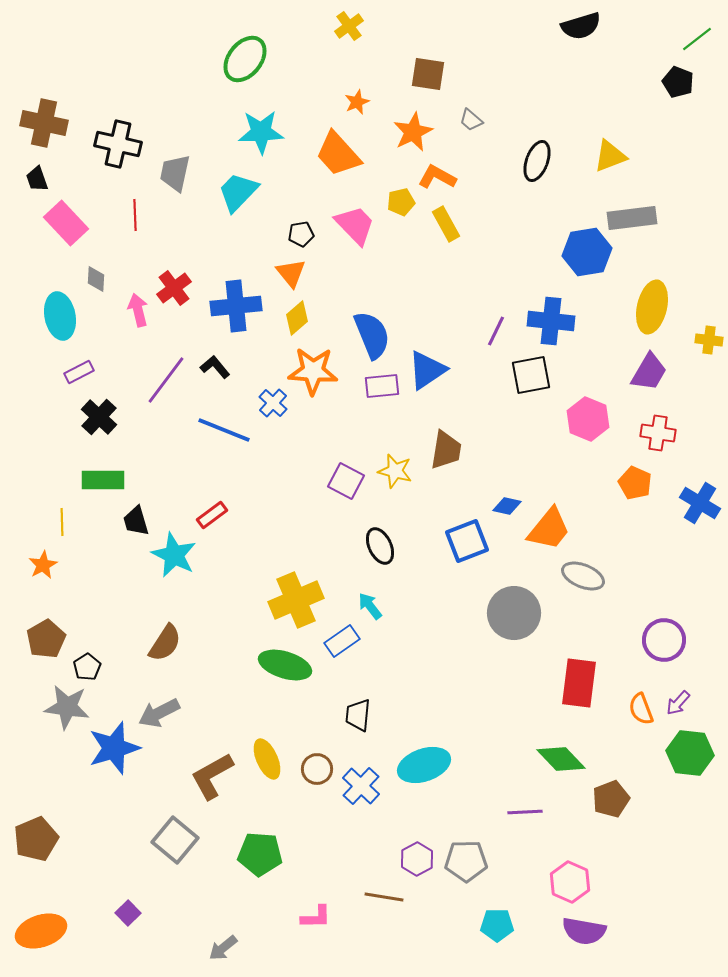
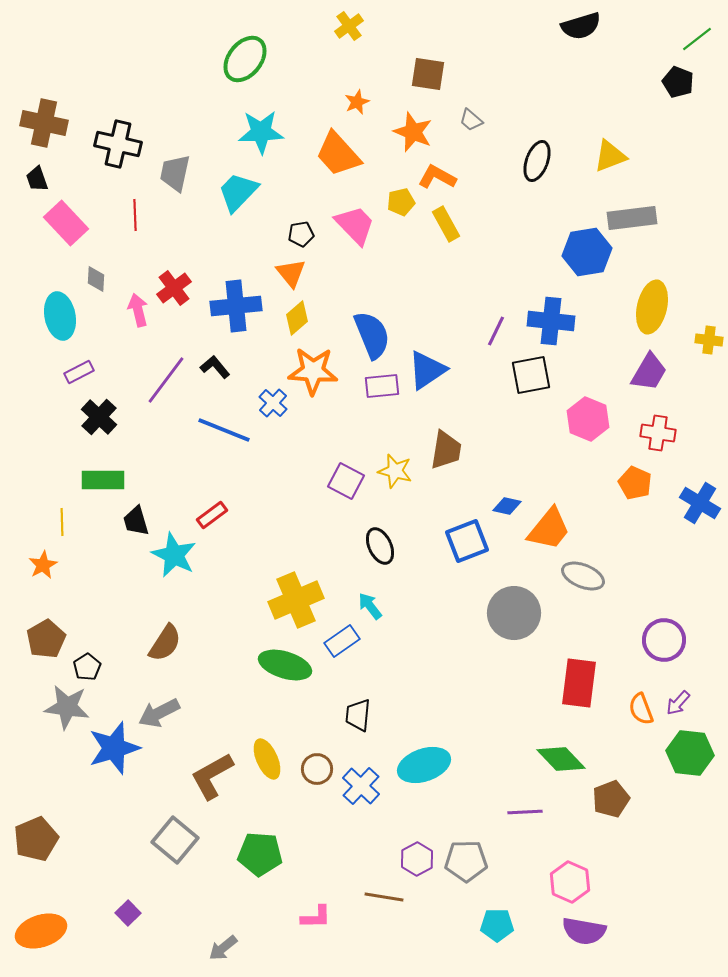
orange star at (413, 132): rotated 24 degrees counterclockwise
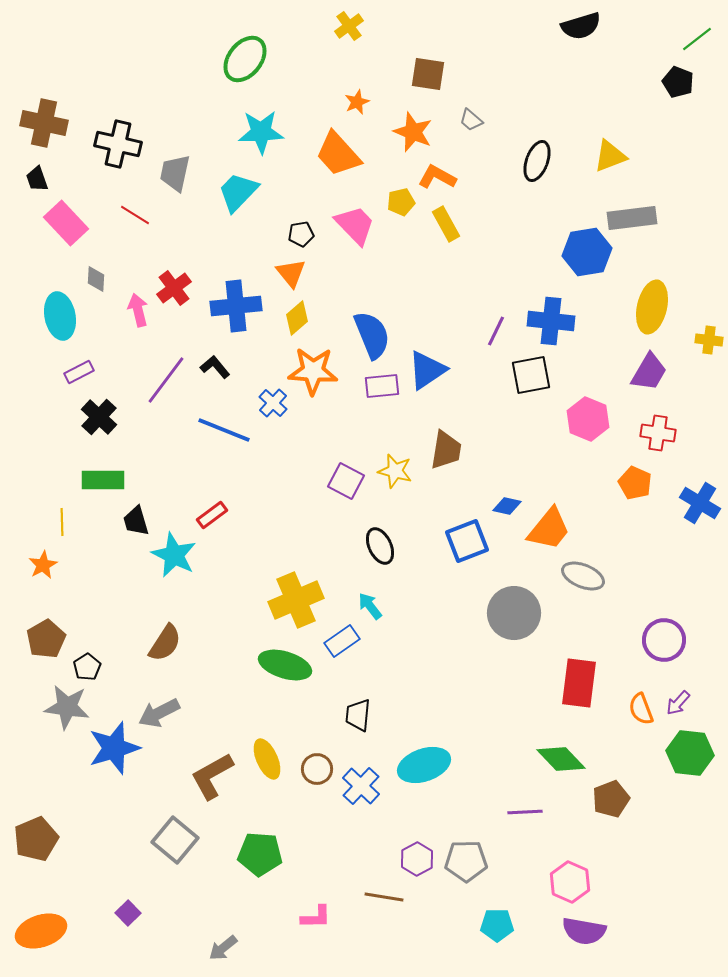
red line at (135, 215): rotated 56 degrees counterclockwise
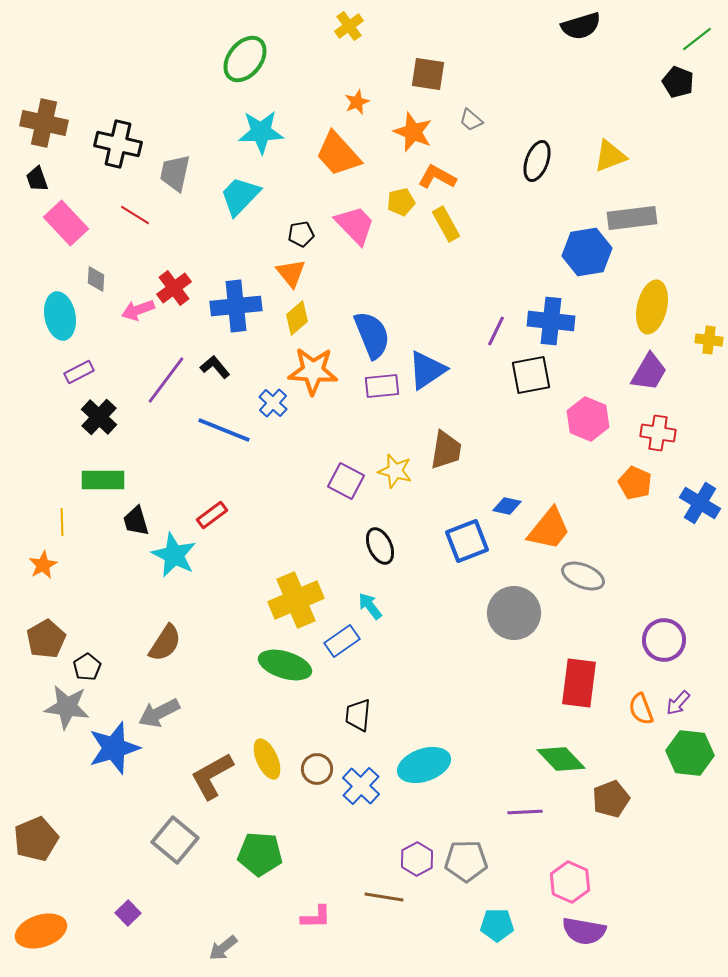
cyan trapezoid at (238, 192): moved 2 px right, 4 px down
pink arrow at (138, 310): rotated 96 degrees counterclockwise
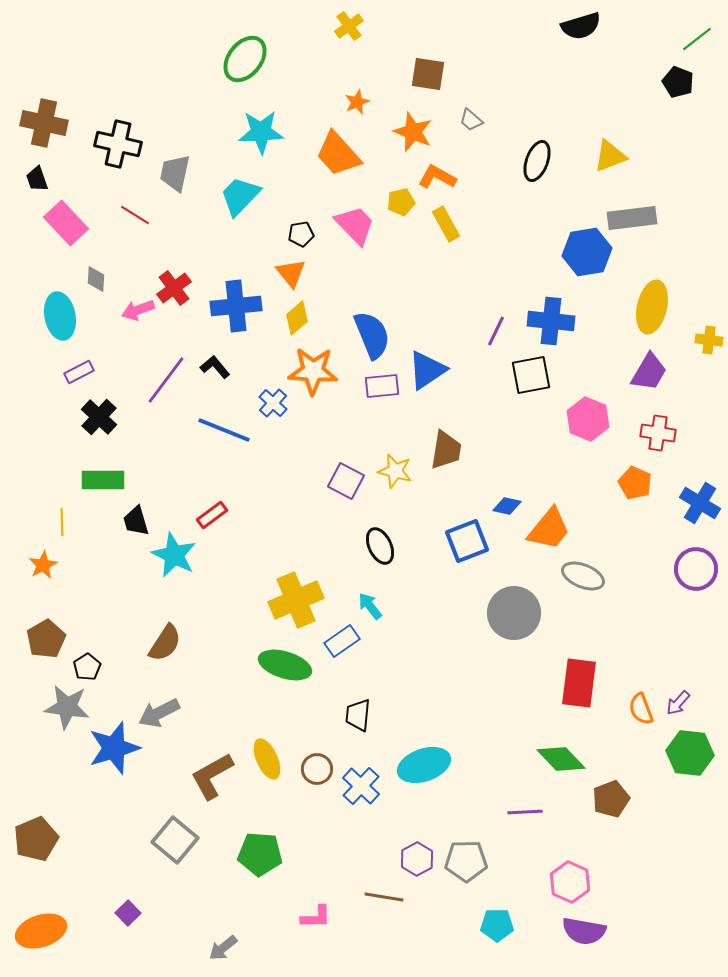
purple circle at (664, 640): moved 32 px right, 71 px up
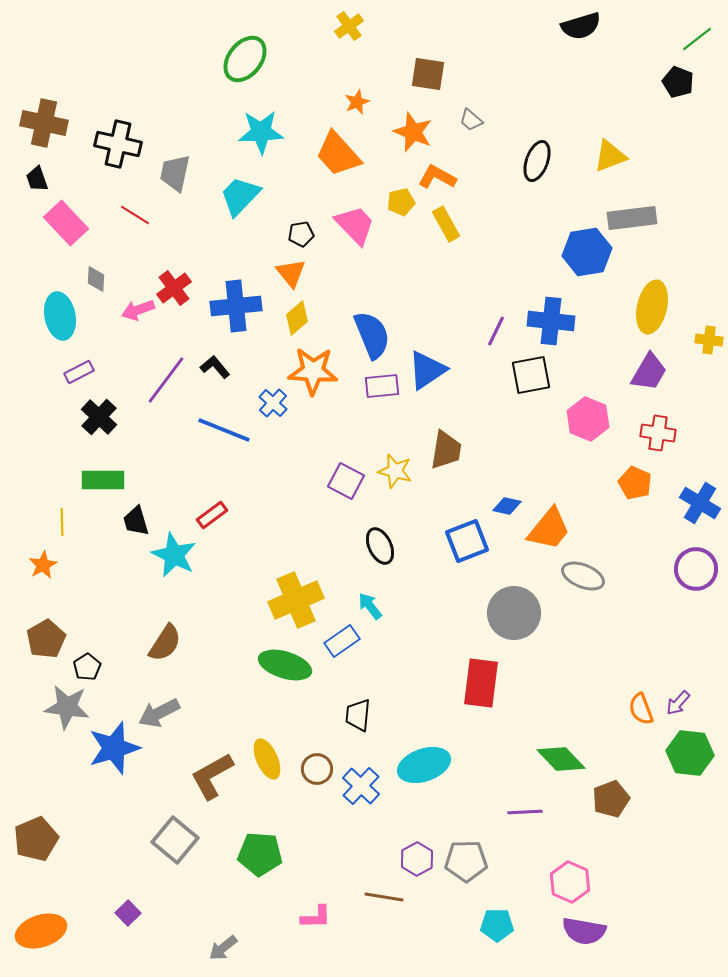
red rectangle at (579, 683): moved 98 px left
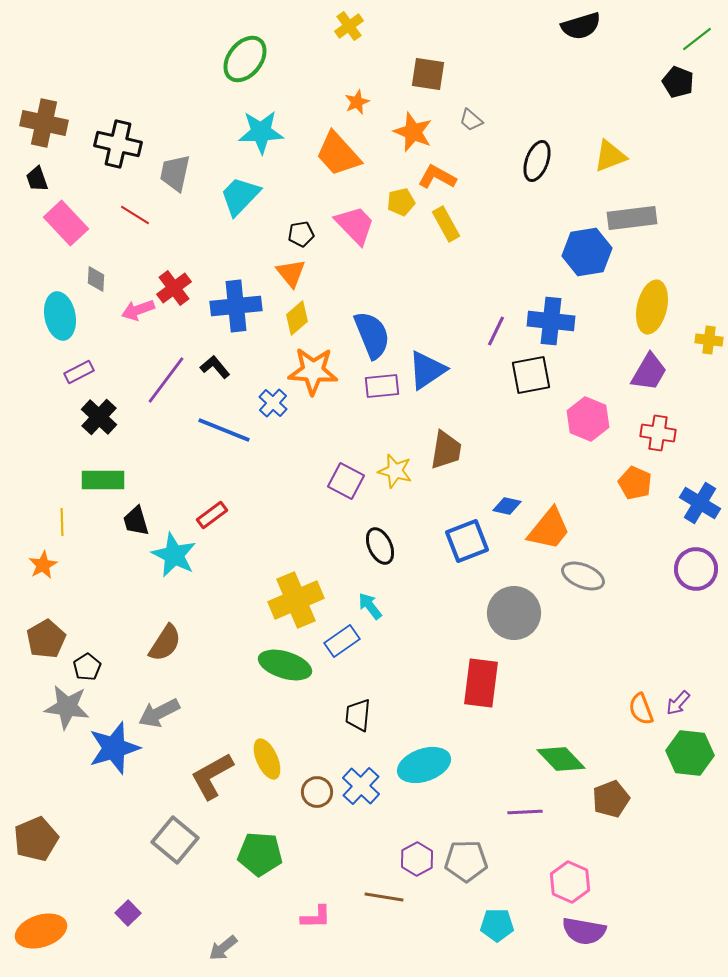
brown circle at (317, 769): moved 23 px down
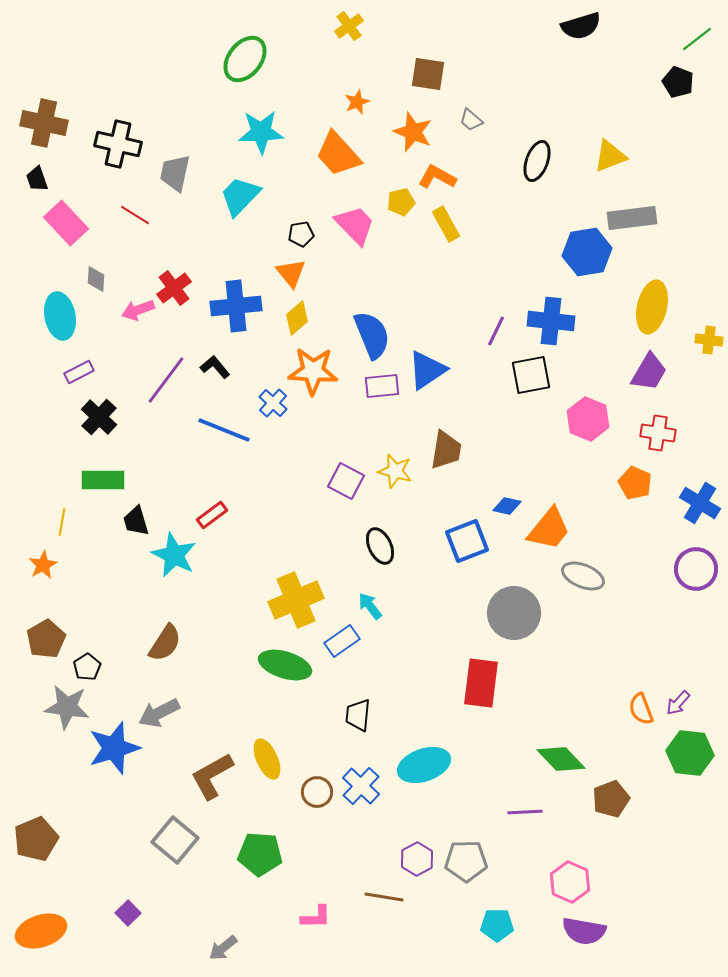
yellow line at (62, 522): rotated 12 degrees clockwise
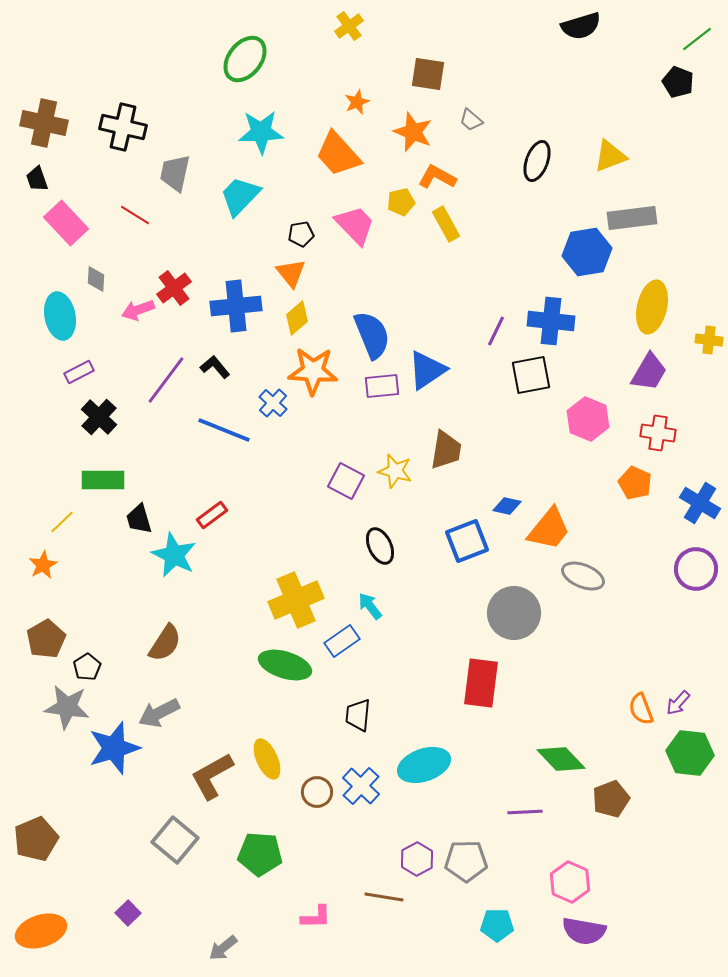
black cross at (118, 144): moved 5 px right, 17 px up
black trapezoid at (136, 521): moved 3 px right, 2 px up
yellow line at (62, 522): rotated 36 degrees clockwise
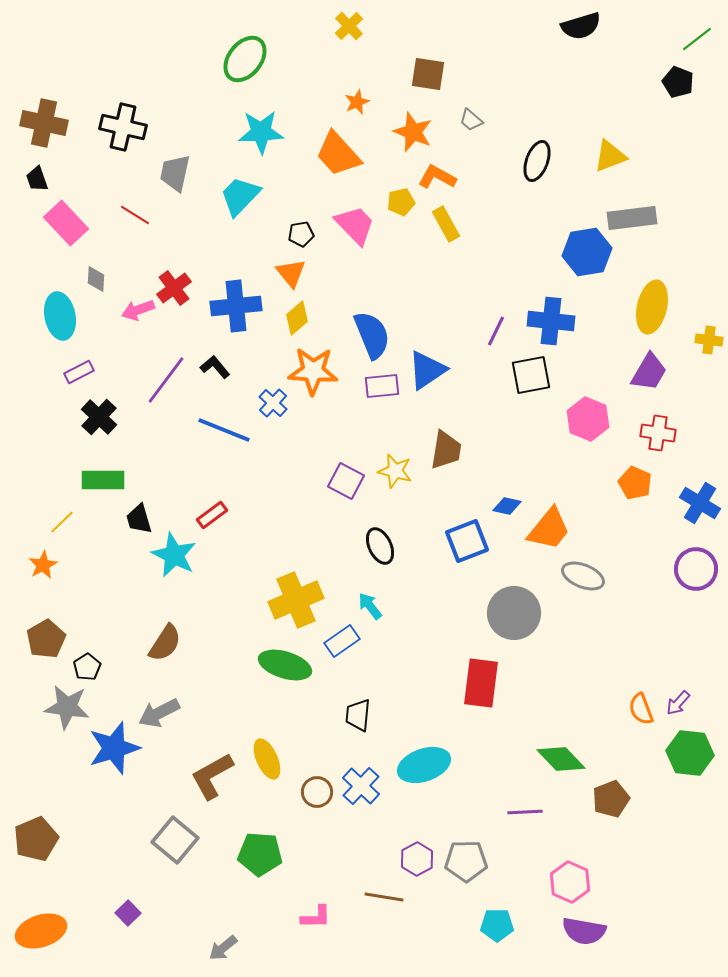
yellow cross at (349, 26): rotated 8 degrees counterclockwise
